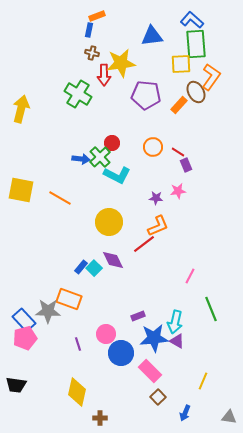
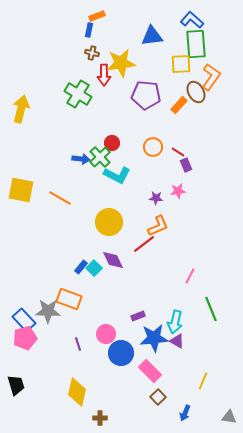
black trapezoid at (16, 385): rotated 115 degrees counterclockwise
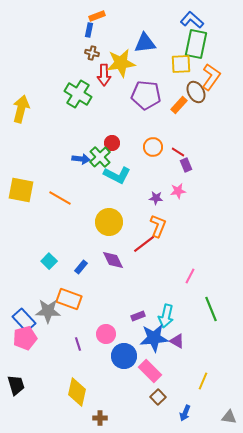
blue triangle at (152, 36): moved 7 px left, 7 px down
green rectangle at (196, 44): rotated 16 degrees clockwise
orange L-shape at (158, 226): rotated 45 degrees counterclockwise
cyan square at (94, 268): moved 45 px left, 7 px up
cyan arrow at (175, 322): moved 9 px left, 6 px up
blue circle at (121, 353): moved 3 px right, 3 px down
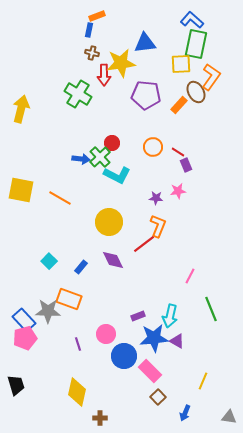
cyan arrow at (166, 316): moved 4 px right
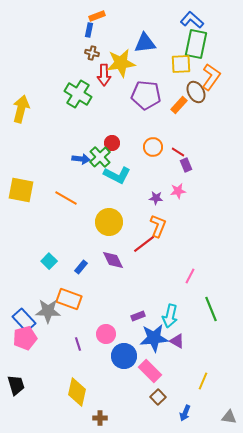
orange line at (60, 198): moved 6 px right
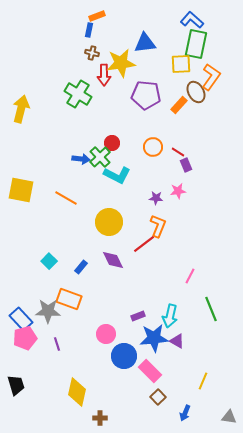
blue rectangle at (24, 320): moved 3 px left, 1 px up
purple line at (78, 344): moved 21 px left
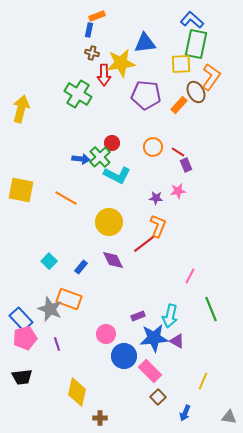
gray star at (48, 311): moved 2 px right, 2 px up; rotated 20 degrees clockwise
black trapezoid at (16, 385): moved 6 px right, 8 px up; rotated 100 degrees clockwise
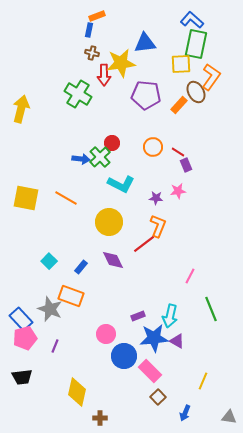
cyan L-shape at (117, 175): moved 4 px right, 9 px down
yellow square at (21, 190): moved 5 px right, 8 px down
orange rectangle at (69, 299): moved 2 px right, 3 px up
purple line at (57, 344): moved 2 px left, 2 px down; rotated 40 degrees clockwise
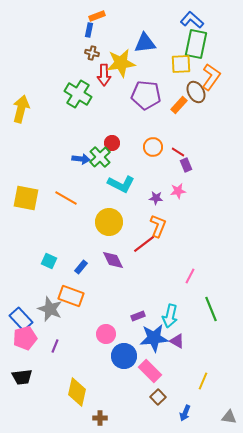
cyan square at (49, 261): rotated 21 degrees counterclockwise
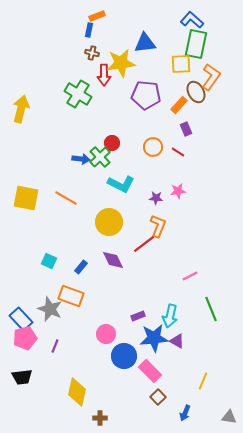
purple rectangle at (186, 165): moved 36 px up
pink line at (190, 276): rotated 35 degrees clockwise
